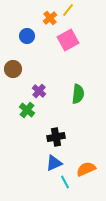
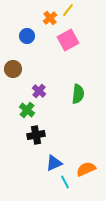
black cross: moved 20 px left, 2 px up
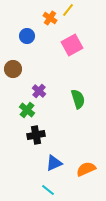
orange cross: rotated 16 degrees counterclockwise
pink square: moved 4 px right, 5 px down
green semicircle: moved 5 px down; rotated 24 degrees counterclockwise
cyan line: moved 17 px left, 8 px down; rotated 24 degrees counterclockwise
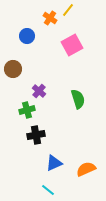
green cross: rotated 35 degrees clockwise
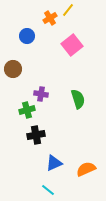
orange cross: rotated 24 degrees clockwise
pink square: rotated 10 degrees counterclockwise
purple cross: moved 2 px right, 3 px down; rotated 32 degrees counterclockwise
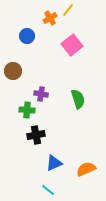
brown circle: moved 2 px down
green cross: rotated 21 degrees clockwise
